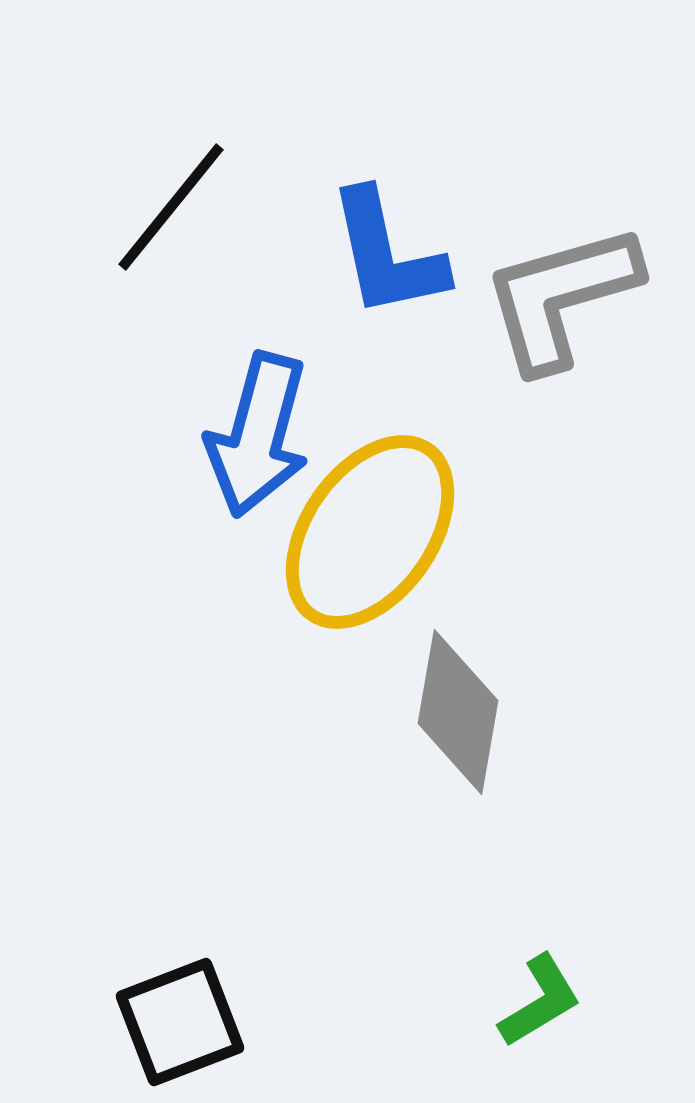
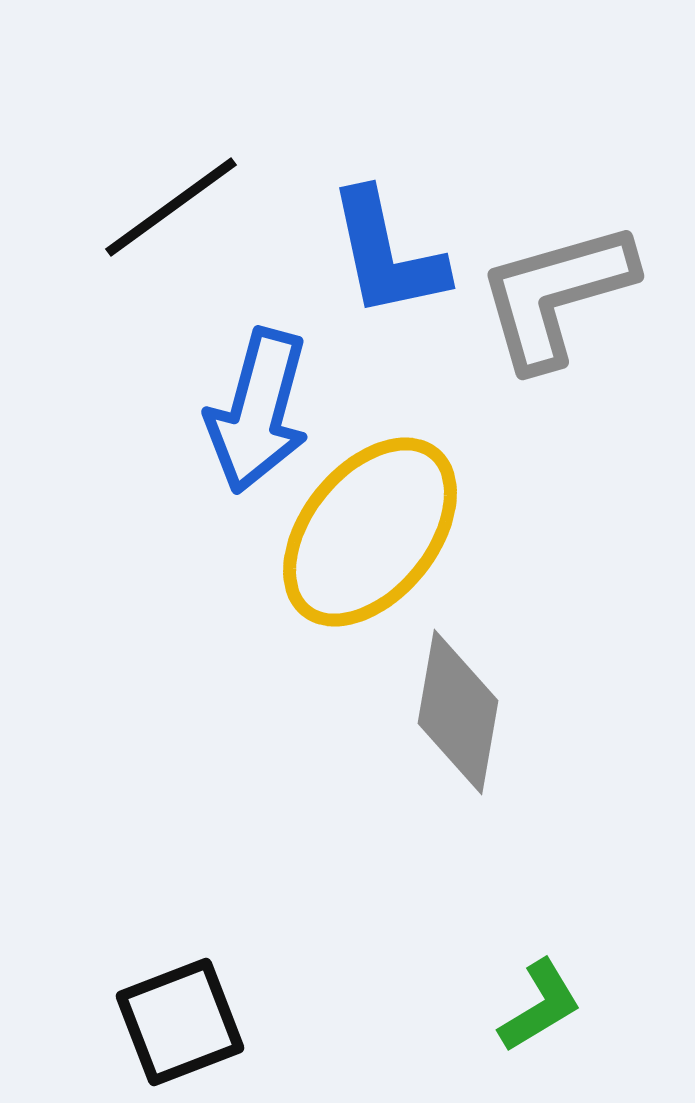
black line: rotated 15 degrees clockwise
gray L-shape: moved 5 px left, 2 px up
blue arrow: moved 24 px up
yellow ellipse: rotated 4 degrees clockwise
green L-shape: moved 5 px down
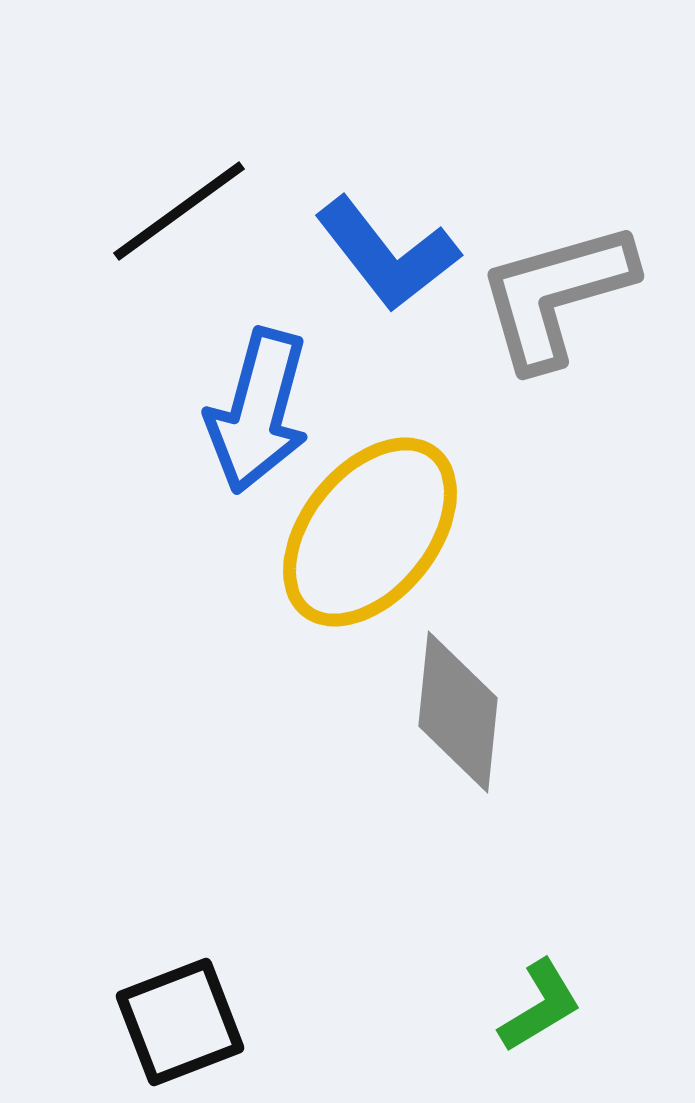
black line: moved 8 px right, 4 px down
blue L-shape: rotated 26 degrees counterclockwise
gray diamond: rotated 4 degrees counterclockwise
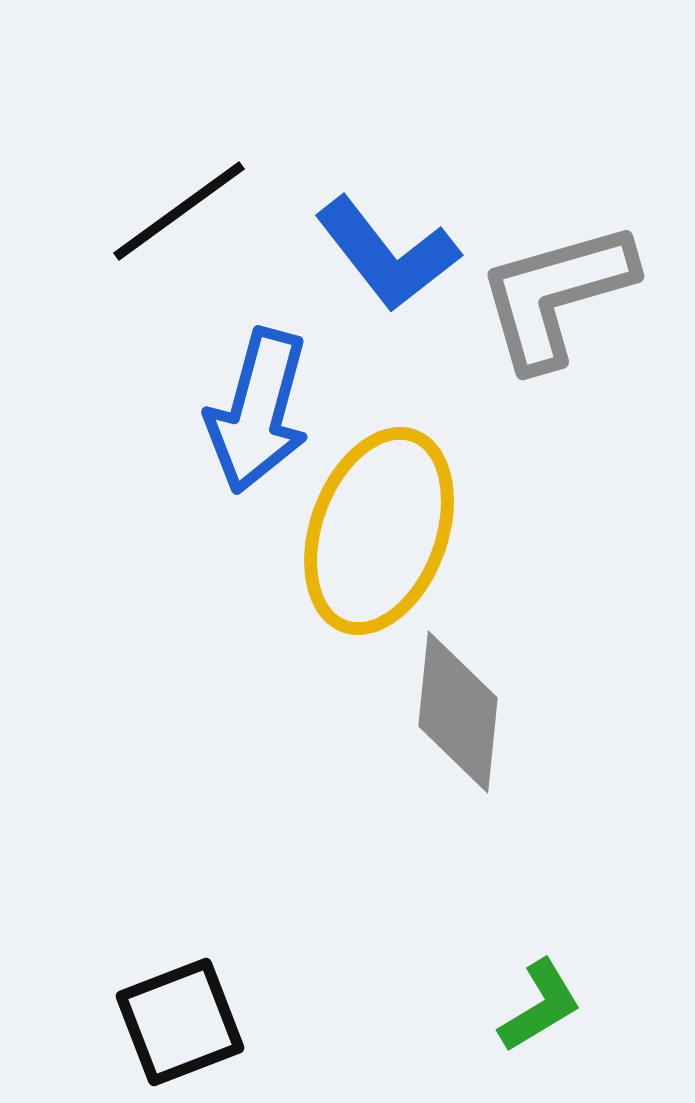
yellow ellipse: moved 9 px right, 1 px up; rotated 19 degrees counterclockwise
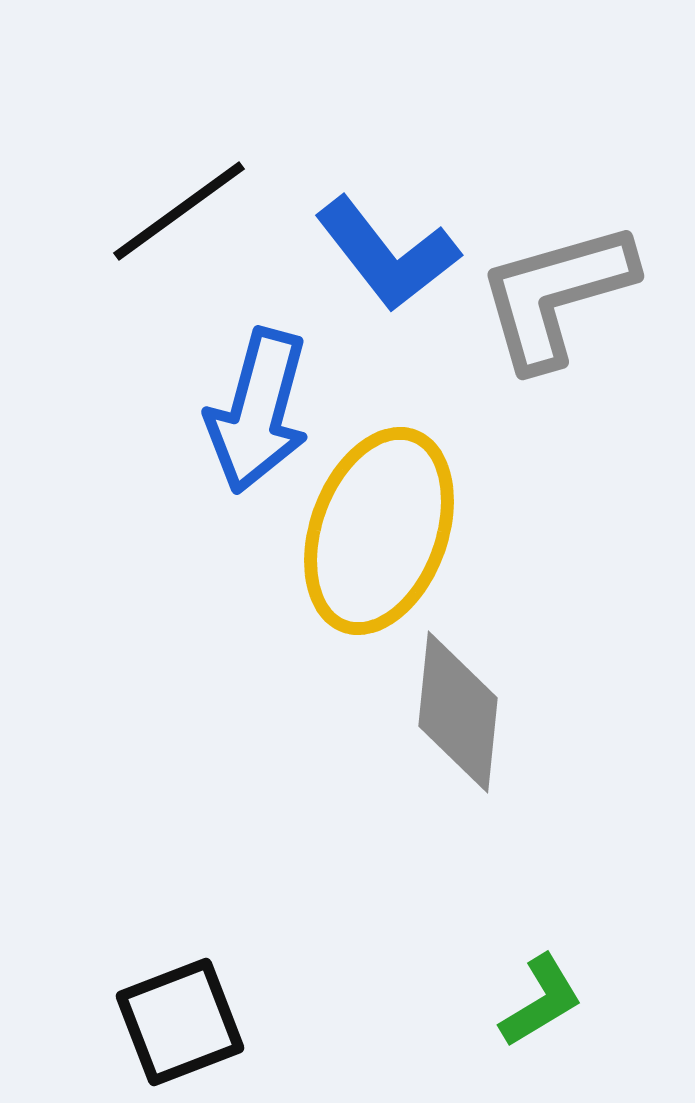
green L-shape: moved 1 px right, 5 px up
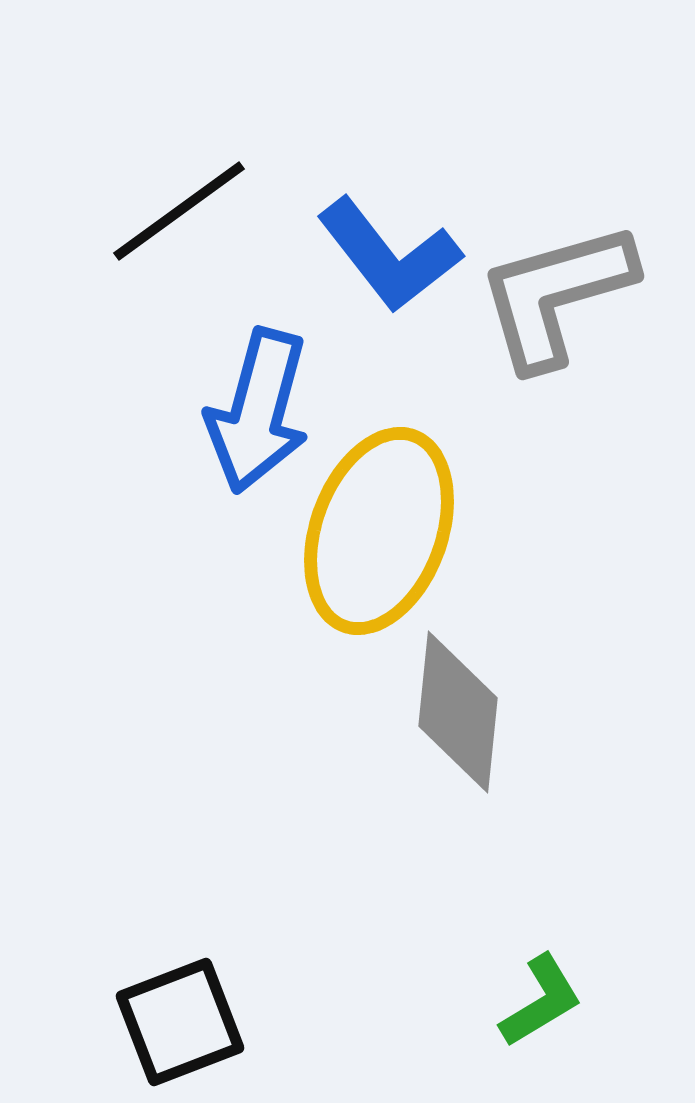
blue L-shape: moved 2 px right, 1 px down
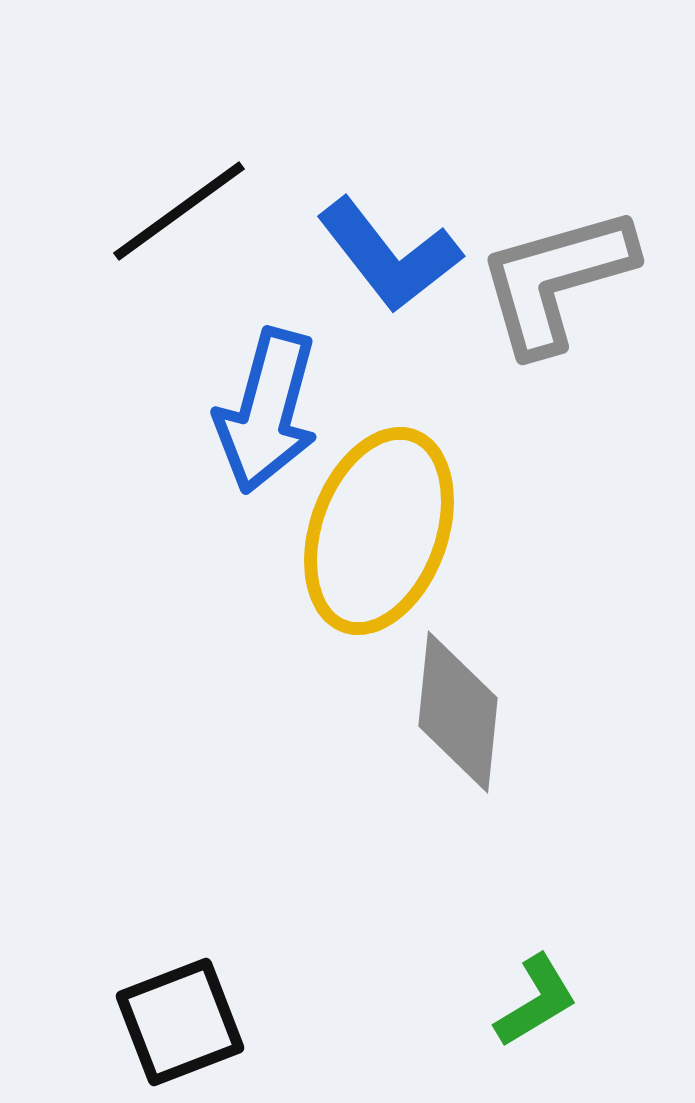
gray L-shape: moved 15 px up
blue arrow: moved 9 px right
green L-shape: moved 5 px left
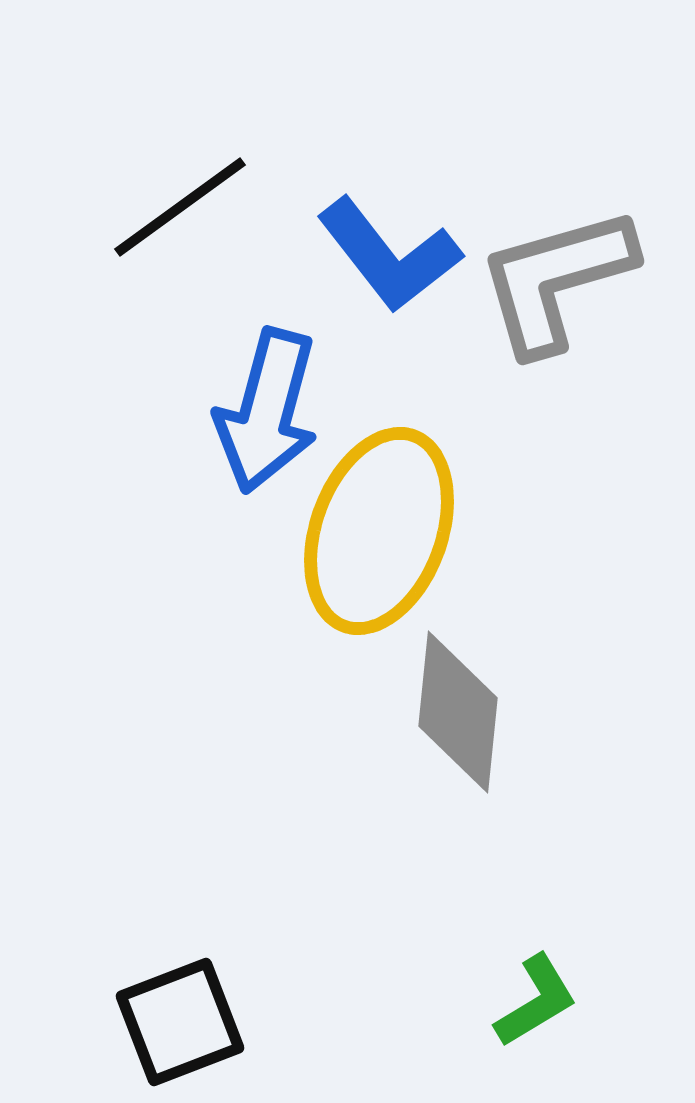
black line: moved 1 px right, 4 px up
